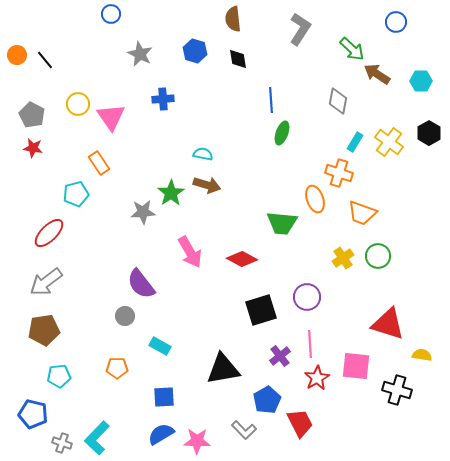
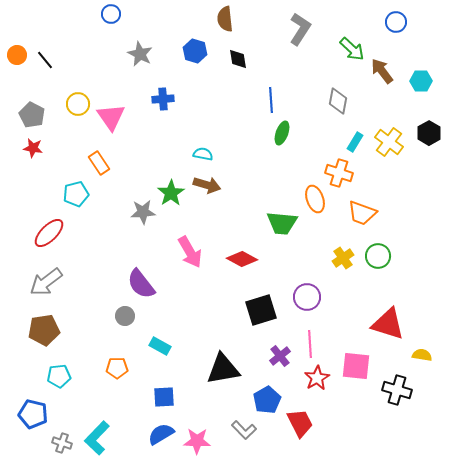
brown semicircle at (233, 19): moved 8 px left
brown arrow at (377, 74): moved 5 px right, 3 px up; rotated 20 degrees clockwise
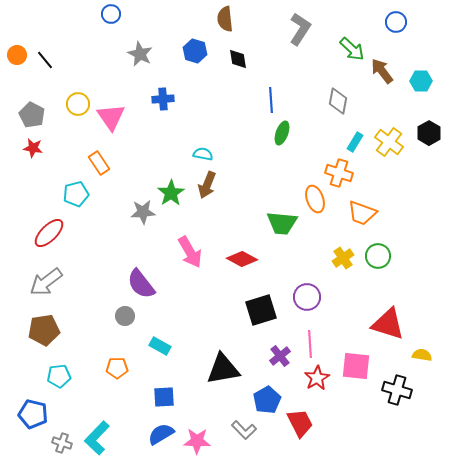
brown arrow at (207, 185): rotated 96 degrees clockwise
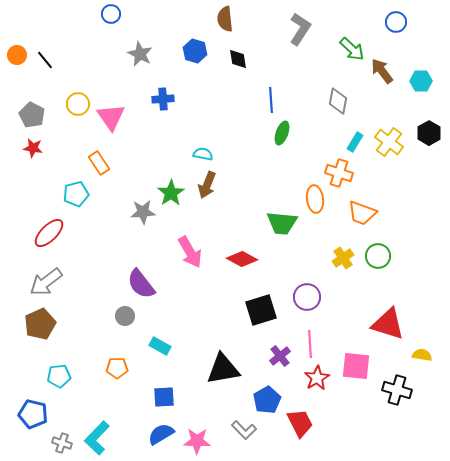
orange ellipse at (315, 199): rotated 12 degrees clockwise
brown pentagon at (44, 330): moved 4 px left, 6 px up; rotated 16 degrees counterclockwise
